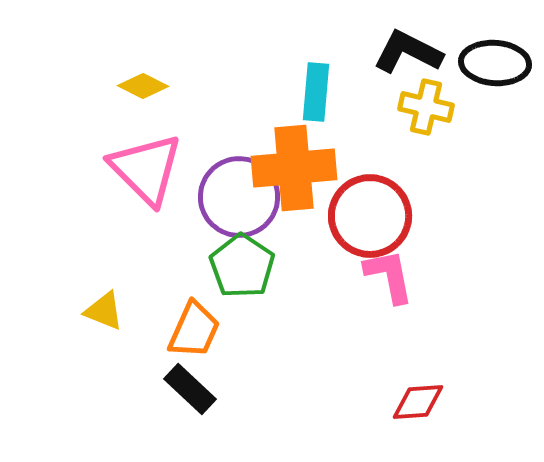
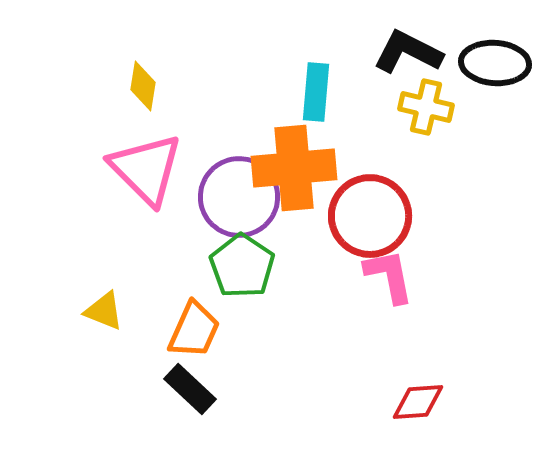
yellow diamond: rotated 72 degrees clockwise
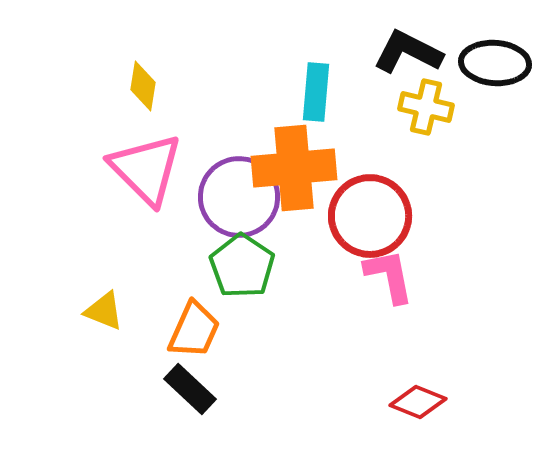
red diamond: rotated 26 degrees clockwise
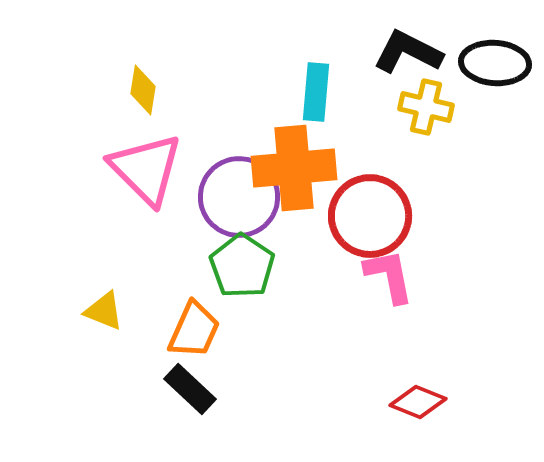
yellow diamond: moved 4 px down
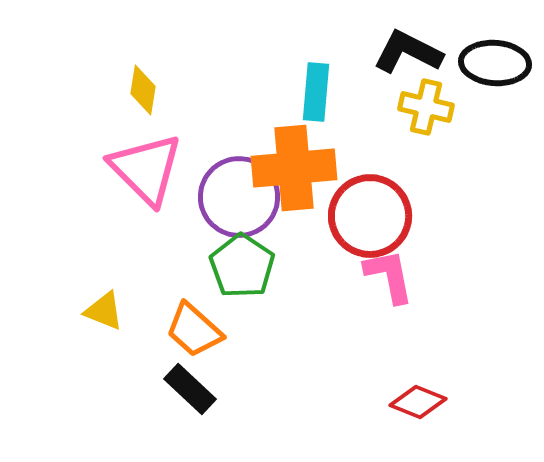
orange trapezoid: rotated 108 degrees clockwise
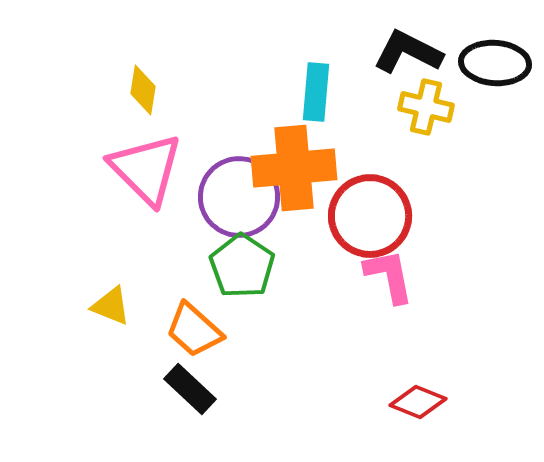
yellow triangle: moved 7 px right, 5 px up
